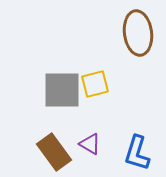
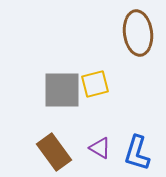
purple triangle: moved 10 px right, 4 px down
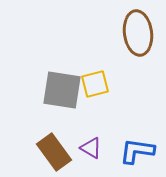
gray square: rotated 9 degrees clockwise
purple triangle: moved 9 px left
blue L-shape: moved 2 px up; rotated 81 degrees clockwise
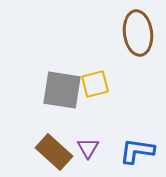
purple triangle: moved 3 px left; rotated 30 degrees clockwise
brown rectangle: rotated 12 degrees counterclockwise
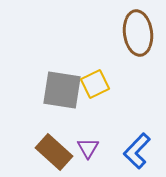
yellow square: rotated 12 degrees counterclockwise
blue L-shape: rotated 54 degrees counterclockwise
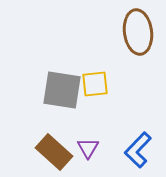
brown ellipse: moved 1 px up
yellow square: rotated 20 degrees clockwise
blue L-shape: moved 1 px right, 1 px up
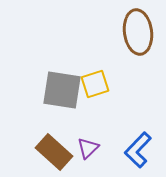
yellow square: rotated 12 degrees counterclockwise
purple triangle: rotated 15 degrees clockwise
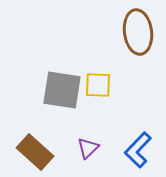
yellow square: moved 3 px right, 1 px down; rotated 20 degrees clockwise
brown rectangle: moved 19 px left
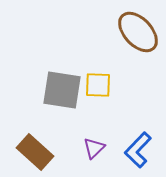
brown ellipse: rotated 36 degrees counterclockwise
purple triangle: moved 6 px right
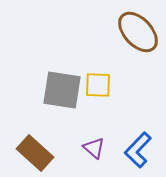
purple triangle: rotated 35 degrees counterclockwise
brown rectangle: moved 1 px down
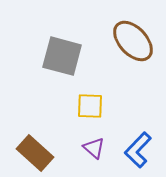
brown ellipse: moved 5 px left, 9 px down
yellow square: moved 8 px left, 21 px down
gray square: moved 34 px up; rotated 6 degrees clockwise
